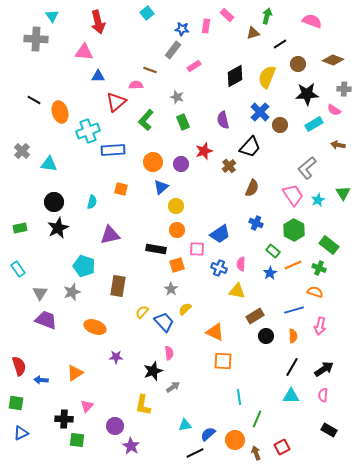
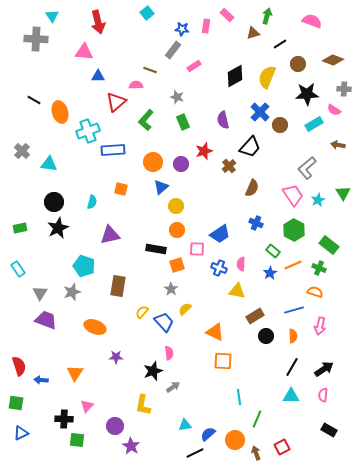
orange triangle at (75, 373): rotated 24 degrees counterclockwise
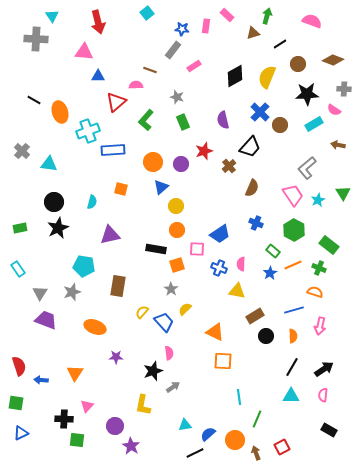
cyan pentagon at (84, 266): rotated 10 degrees counterclockwise
